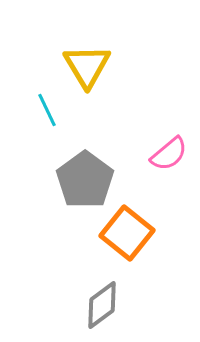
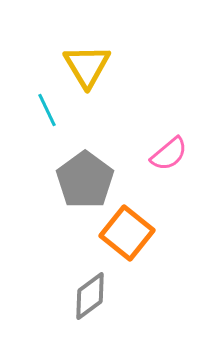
gray diamond: moved 12 px left, 9 px up
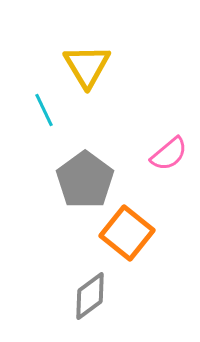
cyan line: moved 3 px left
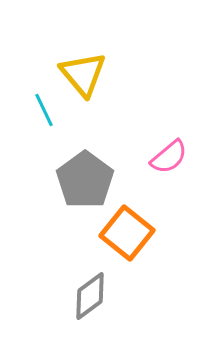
yellow triangle: moved 4 px left, 8 px down; rotated 9 degrees counterclockwise
pink semicircle: moved 3 px down
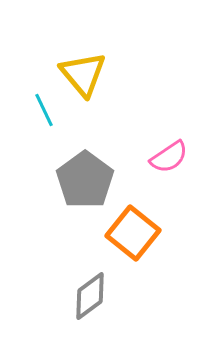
pink semicircle: rotated 6 degrees clockwise
orange square: moved 6 px right
